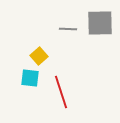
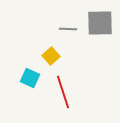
yellow square: moved 12 px right
cyan square: rotated 18 degrees clockwise
red line: moved 2 px right
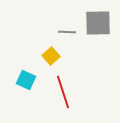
gray square: moved 2 px left
gray line: moved 1 px left, 3 px down
cyan square: moved 4 px left, 2 px down
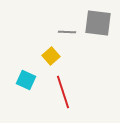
gray square: rotated 8 degrees clockwise
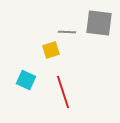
gray square: moved 1 px right
yellow square: moved 6 px up; rotated 24 degrees clockwise
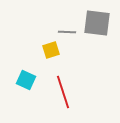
gray square: moved 2 px left
